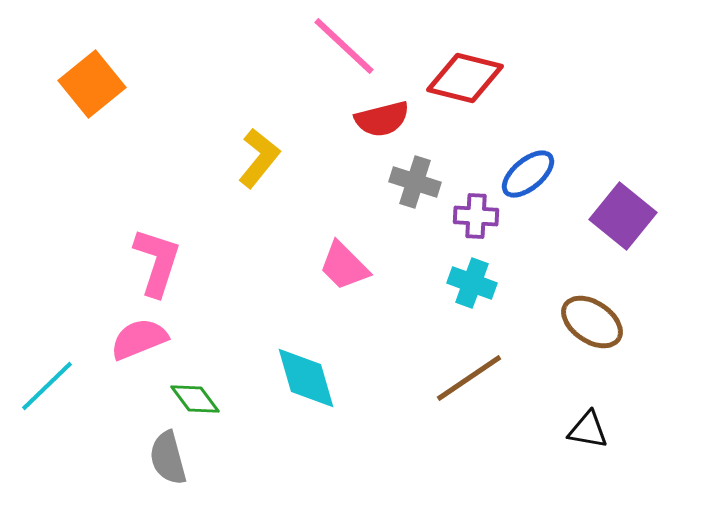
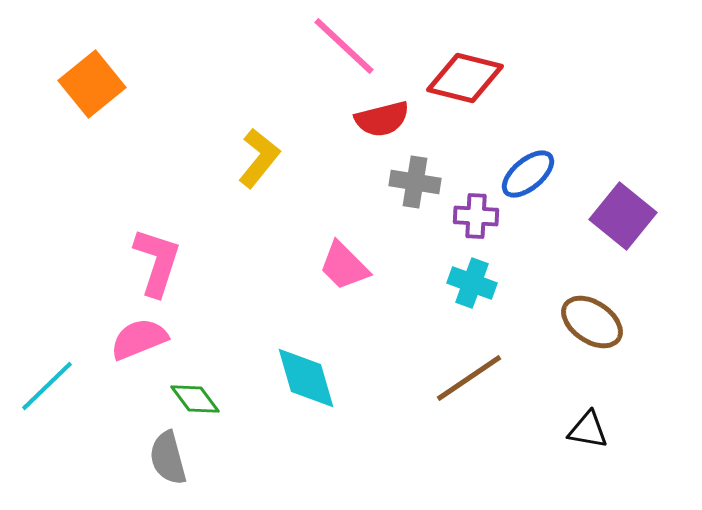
gray cross: rotated 9 degrees counterclockwise
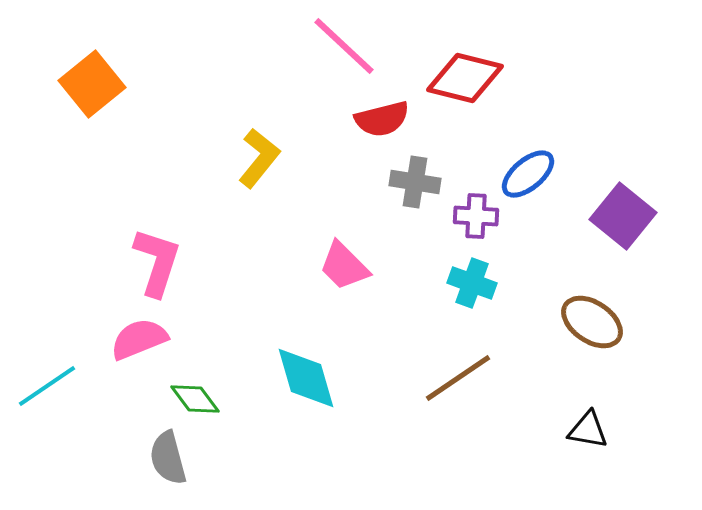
brown line: moved 11 px left
cyan line: rotated 10 degrees clockwise
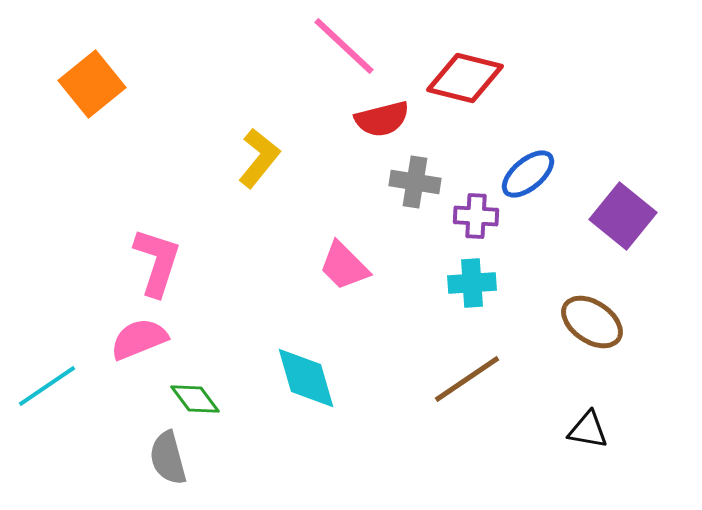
cyan cross: rotated 24 degrees counterclockwise
brown line: moved 9 px right, 1 px down
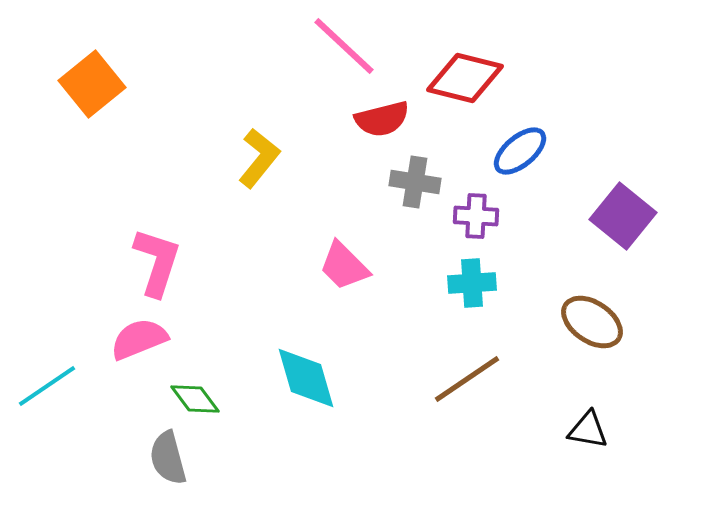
blue ellipse: moved 8 px left, 23 px up
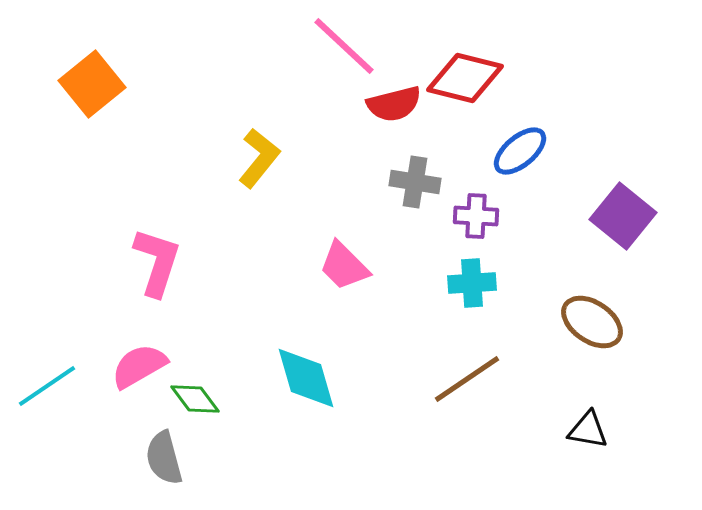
red semicircle: moved 12 px right, 15 px up
pink semicircle: moved 27 px down; rotated 8 degrees counterclockwise
gray semicircle: moved 4 px left
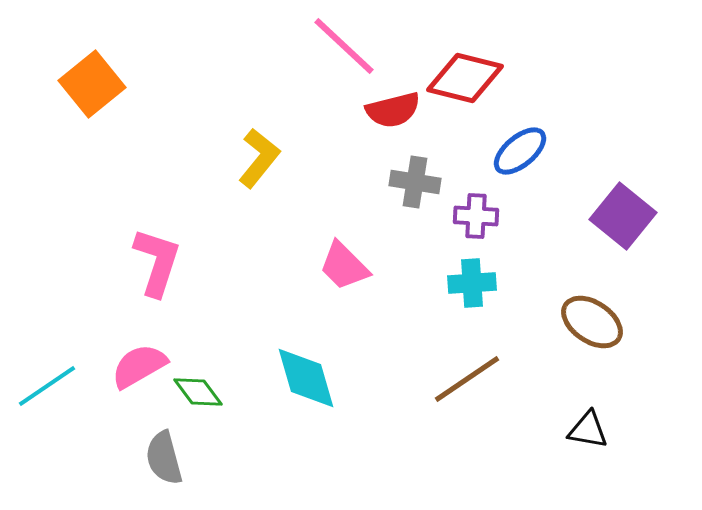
red semicircle: moved 1 px left, 6 px down
green diamond: moved 3 px right, 7 px up
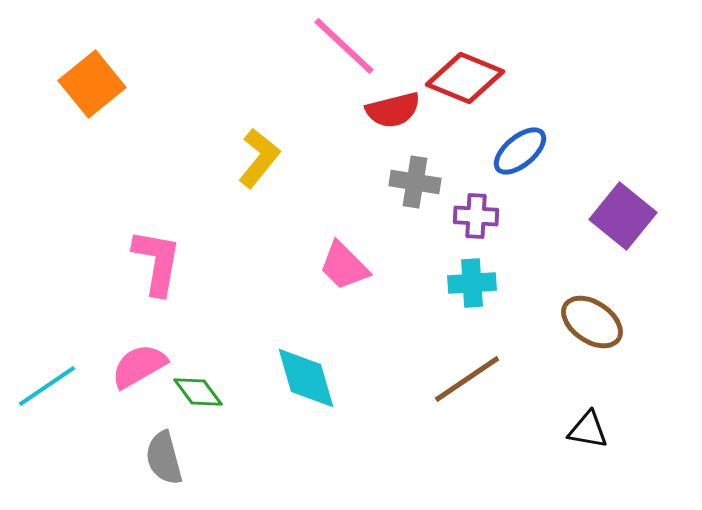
red diamond: rotated 8 degrees clockwise
pink L-shape: rotated 8 degrees counterclockwise
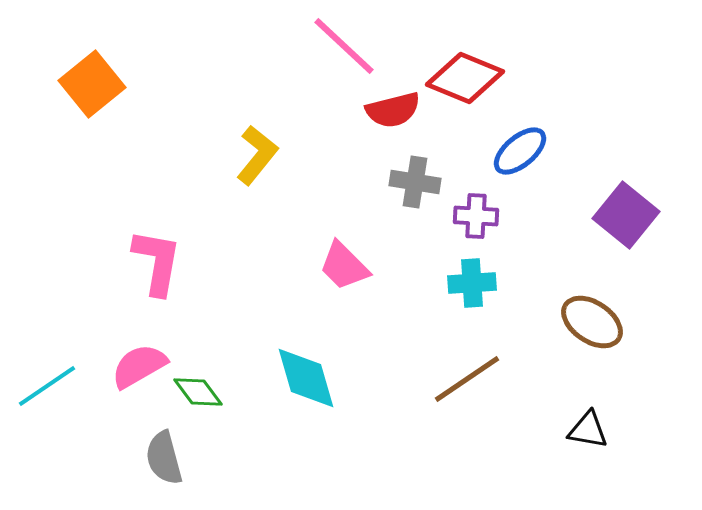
yellow L-shape: moved 2 px left, 3 px up
purple square: moved 3 px right, 1 px up
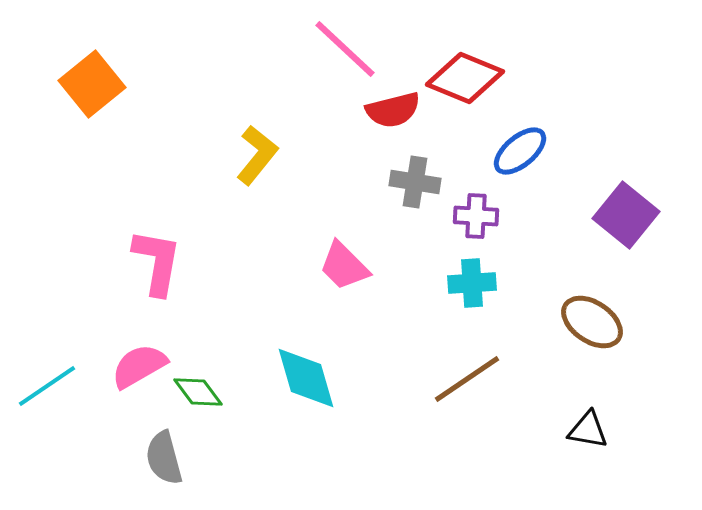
pink line: moved 1 px right, 3 px down
